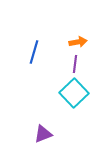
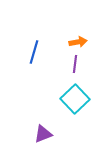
cyan square: moved 1 px right, 6 px down
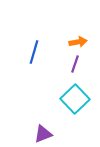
purple line: rotated 12 degrees clockwise
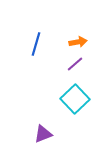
blue line: moved 2 px right, 8 px up
purple line: rotated 30 degrees clockwise
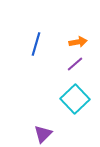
purple triangle: rotated 24 degrees counterclockwise
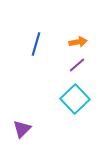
purple line: moved 2 px right, 1 px down
purple triangle: moved 21 px left, 5 px up
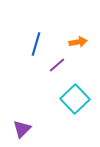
purple line: moved 20 px left
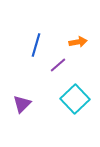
blue line: moved 1 px down
purple line: moved 1 px right
purple triangle: moved 25 px up
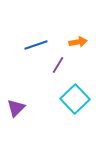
blue line: rotated 55 degrees clockwise
purple line: rotated 18 degrees counterclockwise
purple triangle: moved 6 px left, 4 px down
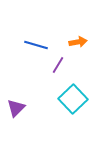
blue line: rotated 35 degrees clockwise
cyan square: moved 2 px left
